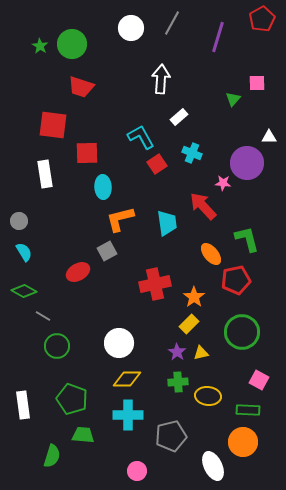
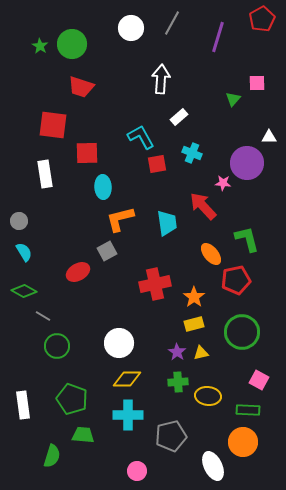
red square at (157, 164): rotated 24 degrees clockwise
yellow rectangle at (189, 324): moved 5 px right; rotated 30 degrees clockwise
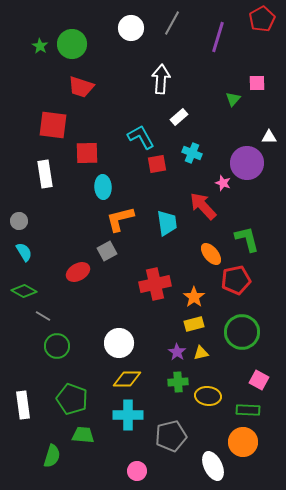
pink star at (223, 183): rotated 14 degrees clockwise
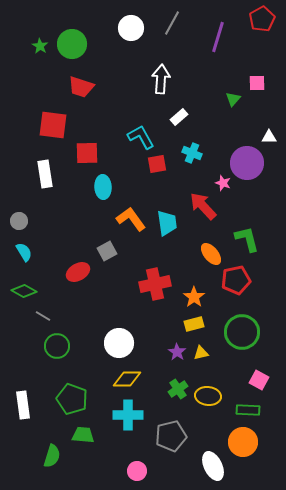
orange L-shape at (120, 219): moved 11 px right; rotated 68 degrees clockwise
green cross at (178, 382): moved 7 px down; rotated 30 degrees counterclockwise
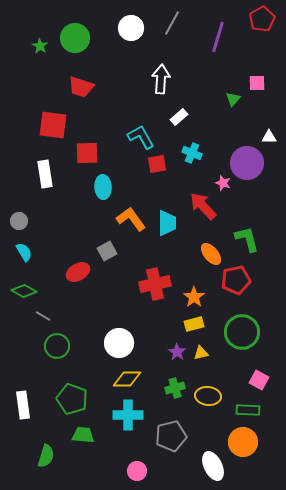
green circle at (72, 44): moved 3 px right, 6 px up
cyan trapezoid at (167, 223): rotated 8 degrees clockwise
green cross at (178, 389): moved 3 px left, 1 px up; rotated 18 degrees clockwise
green semicircle at (52, 456): moved 6 px left
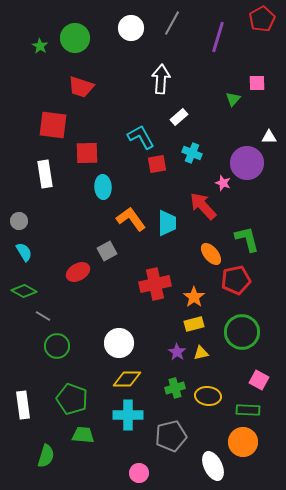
pink circle at (137, 471): moved 2 px right, 2 px down
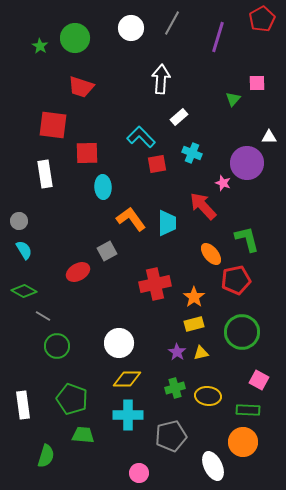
cyan L-shape at (141, 137): rotated 16 degrees counterclockwise
cyan semicircle at (24, 252): moved 2 px up
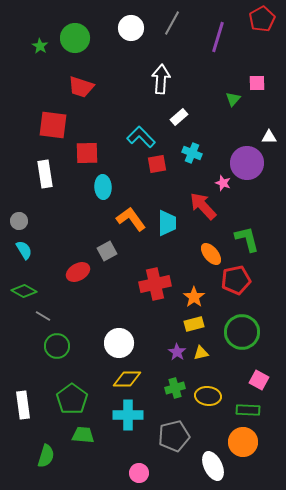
green pentagon at (72, 399): rotated 16 degrees clockwise
gray pentagon at (171, 436): moved 3 px right
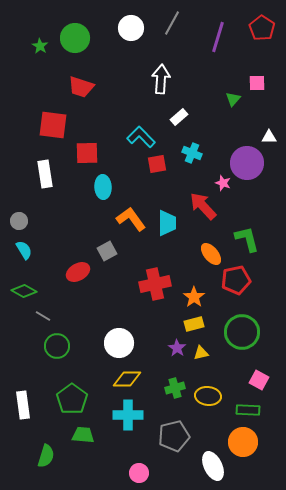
red pentagon at (262, 19): moved 9 px down; rotated 10 degrees counterclockwise
purple star at (177, 352): moved 4 px up
